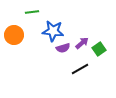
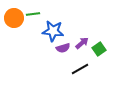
green line: moved 1 px right, 2 px down
orange circle: moved 17 px up
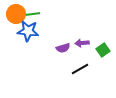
orange circle: moved 2 px right, 4 px up
blue star: moved 25 px left
purple arrow: rotated 144 degrees counterclockwise
green square: moved 4 px right, 1 px down
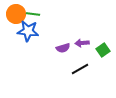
green line: rotated 16 degrees clockwise
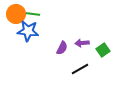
purple semicircle: moved 1 px left; rotated 48 degrees counterclockwise
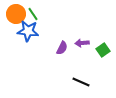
green line: rotated 48 degrees clockwise
black line: moved 1 px right, 13 px down; rotated 54 degrees clockwise
